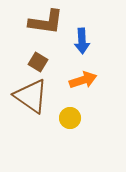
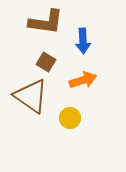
blue arrow: moved 1 px right
brown square: moved 8 px right
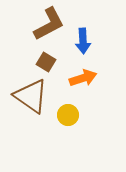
brown L-shape: moved 3 px right, 2 px down; rotated 36 degrees counterclockwise
orange arrow: moved 2 px up
yellow circle: moved 2 px left, 3 px up
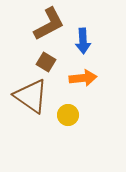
orange arrow: rotated 12 degrees clockwise
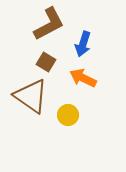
blue arrow: moved 3 px down; rotated 20 degrees clockwise
orange arrow: rotated 148 degrees counterclockwise
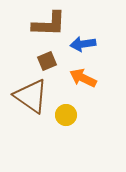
brown L-shape: rotated 30 degrees clockwise
blue arrow: rotated 65 degrees clockwise
brown square: moved 1 px right, 1 px up; rotated 36 degrees clockwise
yellow circle: moved 2 px left
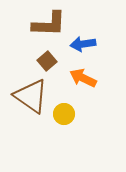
brown square: rotated 18 degrees counterclockwise
yellow circle: moved 2 px left, 1 px up
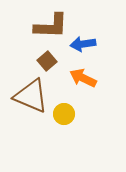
brown L-shape: moved 2 px right, 2 px down
brown triangle: rotated 12 degrees counterclockwise
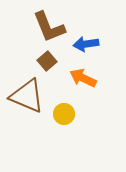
brown L-shape: moved 2 px left, 1 px down; rotated 66 degrees clockwise
blue arrow: moved 3 px right
brown triangle: moved 4 px left
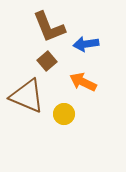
orange arrow: moved 4 px down
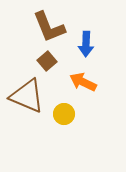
blue arrow: rotated 80 degrees counterclockwise
